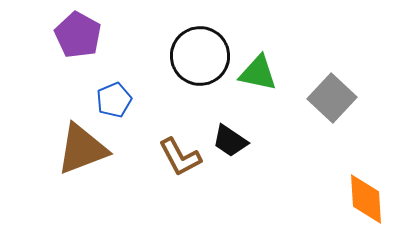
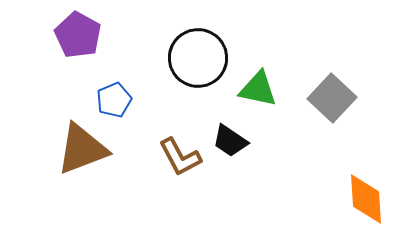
black circle: moved 2 px left, 2 px down
green triangle: moved 16 px down
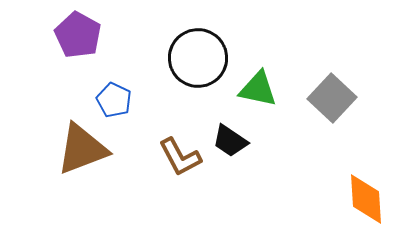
blue pentagon: rotated 24 degrees counterclockwise
